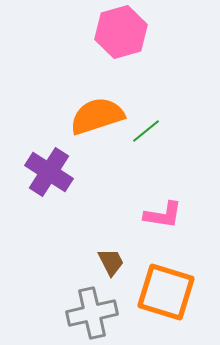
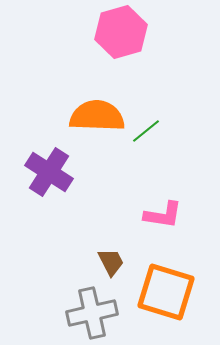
orange semicircle: rotated 20 degrees clockwise
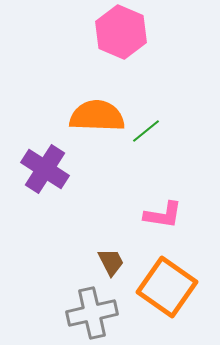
pink hexagon: rotated 21 degrees counterclockwise
purple cross: moved 4 px left, 3 px up
orange square: moved 1 px right, 5 px up; rotated 18 degrees clockwise
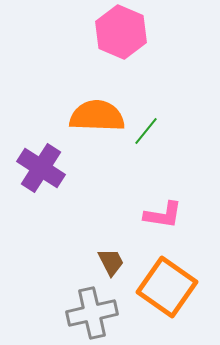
green line: rotated 12 degrees counterclockwise
purple cross: moved 4 px left, 1 px up
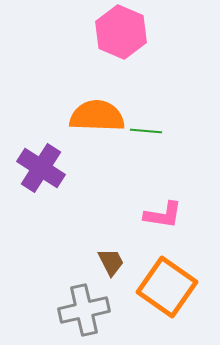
green line: rotated 56 degrees clockwise
gray cross: moved 8 px left, 3 px up
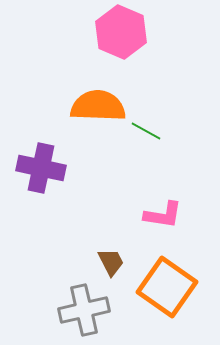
orange semicircle: moved 1 px right, 10 px up
green line: rotated 24 degrees clockwise
purple cross: rotated 21 degrees counterclockwise
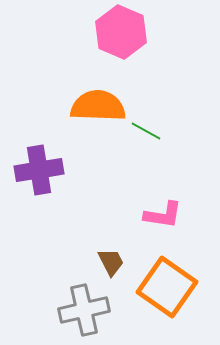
purple cross: moved 2 px left, 2 px down; rotated 21 degrees counterclockwise
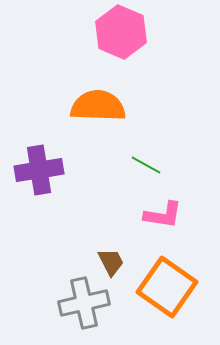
green line: moved 34 px down
gray cross: moved 7 px up
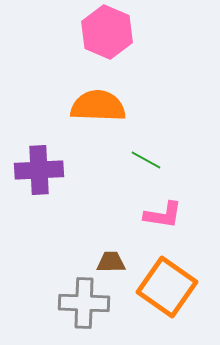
pink hexagon: moved 14 px left
green line: moved 5 px up
purple cross: rotated 6 degrees clockwise
brown trapezoid: rotated 64 degrees counterclockwise
gray cross: rotated 15 degrees clockwise
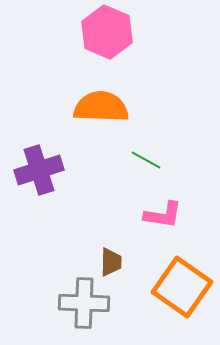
orange semicircle: moved 3 px right, 1 px down
purple cross: rotated 15 degrees counterclockwise
brown trapezoid: rotated 92 degrees clockwise
orange square: moved 15 px right
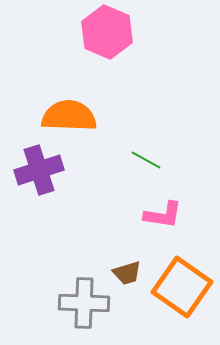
orange semicircle: moved 32 px left, 9 px down
brown trapezoid: moved 16 px right, 11 px down; rotated 72 degrees clockwise
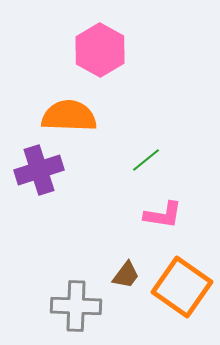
pink hexagon: moved 7 px left, 18 px down; rotated 6 degrees clockwise
green line: rotated 68 degrees counterclockwise
brown trapezoid: moved 1 px left, 2 px down; rotated 36 degrees counterclockwise
gray cross: moved 8 px left, 3 px down
